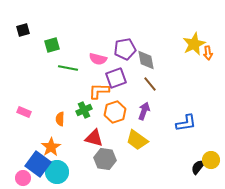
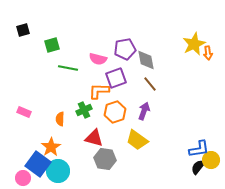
blue L-shape: moved 13 px right, 26 px down
cyan circle: moved 1 px right, 1 px up
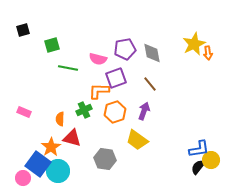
gray diamond: moved 6 px right, 7 px up
red triangle: moved 22 px left
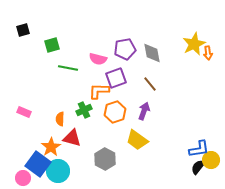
gray hexagon: rotated 20 degrees clockwise
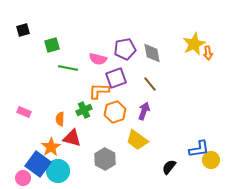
black semicircle: moved 29 px left
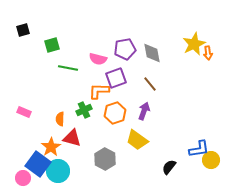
orange hexagon: moved 1 px down
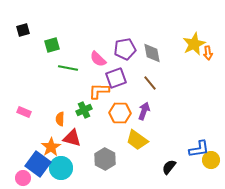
pink semicircle: rotated 30 degrees clockwise
brown line: moved 1 px up
orange hexagon: moved 5 px right; rotated 20 degrees clockwise
cyan circle: moved 3 px right, 3 px up
